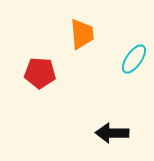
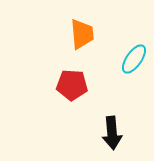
red pentagon: moved 32 px right, 12 px down
black arrow: rotated 96 degrees counterclockwise
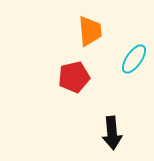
orange trapezoid: moved 8 px right, 3 px up
red pentagon: moved 2 px right, 8 px up; rotated 16 degrees counterclockwise
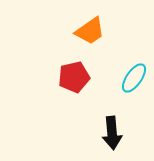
orange trapezoid: rotated 60 degrees clockwise
cyan ellipse: moved 19 px down
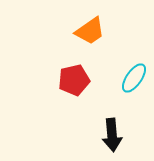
red pentagon: moved 3 px down
black arrow: moved 2 px down
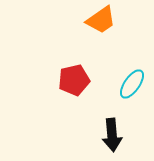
orange trapezoid: moved 11 px right, 11 px up
cyan ellipse: moved 2 px left, 6 px down
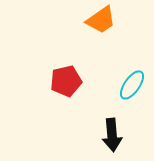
red pentagon: moved 8 px left, 1 px down
cyan ellipse: moved 1 px down
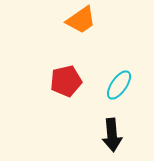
orange trapezoid: moved 20 px left
cyan ellipse: moved 13 px left
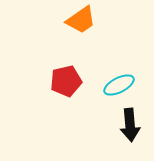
cyan ellipse: rotated 28 degrees clockwise
black arrow: moved 18 px right, 10 px up
